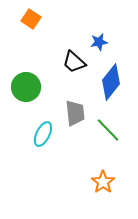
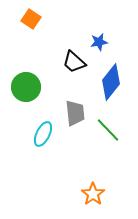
orange star: moved 10 px left, 12 px down
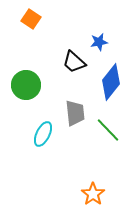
green circle: moved 2 px up
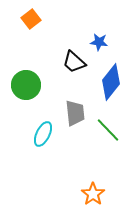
orange square: rotated 18 degrees clockwise
blue star: rotated 18 degrees clockwise
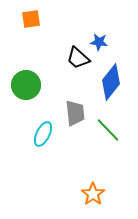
orange square: rotated 30 degrees clockwise
black trapezoid: moved 4 px right, 4 px up
